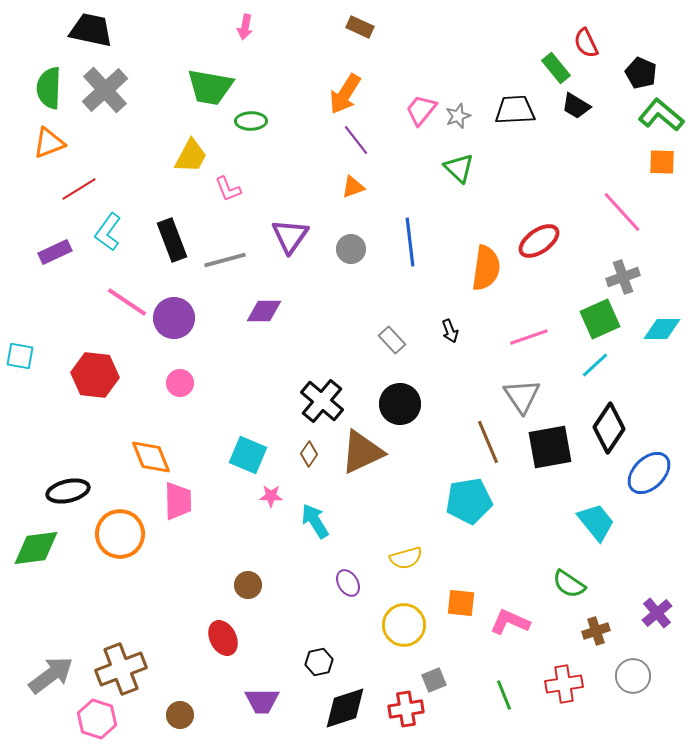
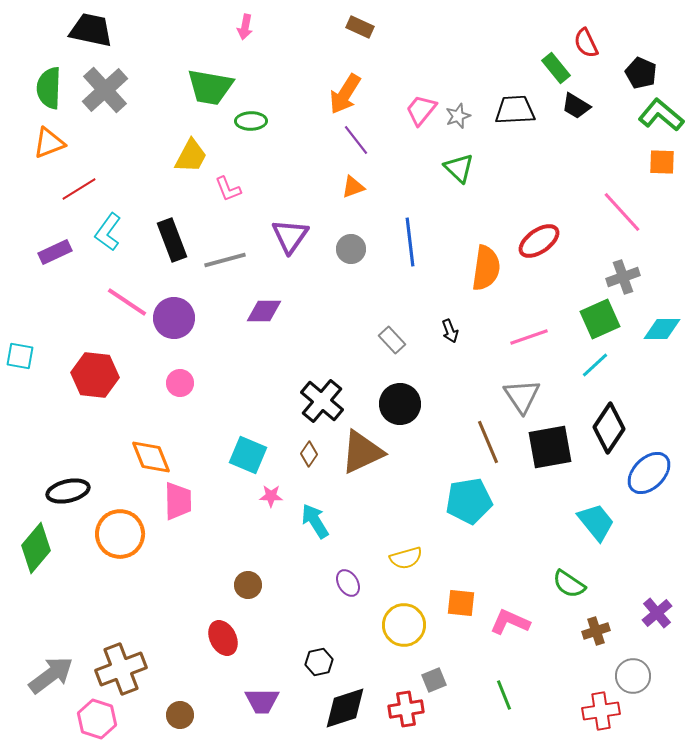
green diamond at (36, 548): rotated 42 degrees counterclockwise
red cross at (564, 684): moved 37 px right, 27 px down
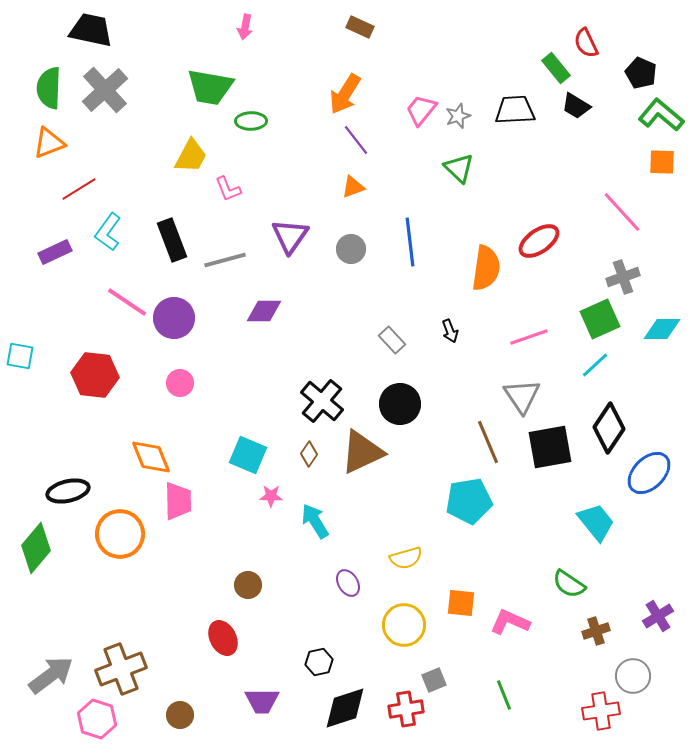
purple cross at (657, 613): moved 1 px right, 3 px down; rotated 8 degrees clockwise
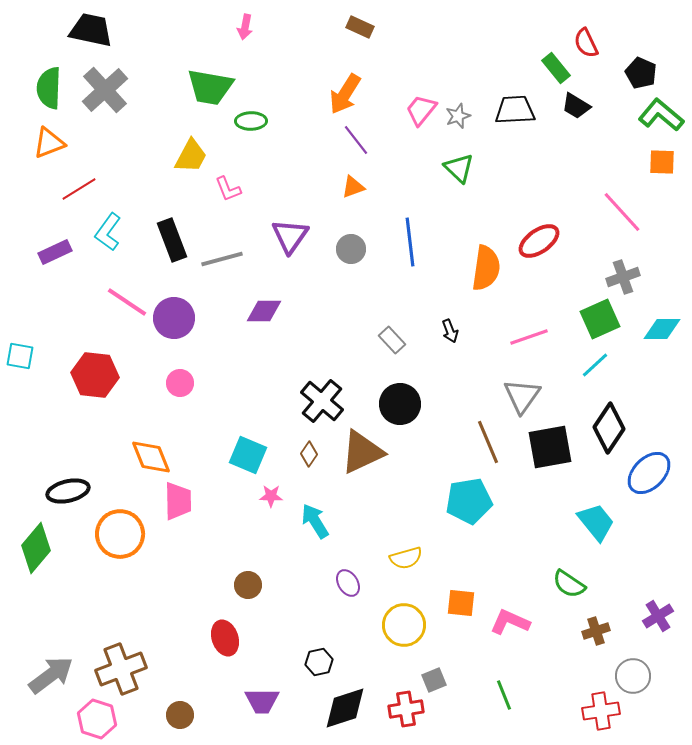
gray line at (225, 260): moved 3 px left, 1 px up
gray triangle at (522, 396): rotated 9 degrees clockwise
red ellipse at (223, 638): moved 2 px right; rotated 8 degrees clockwise
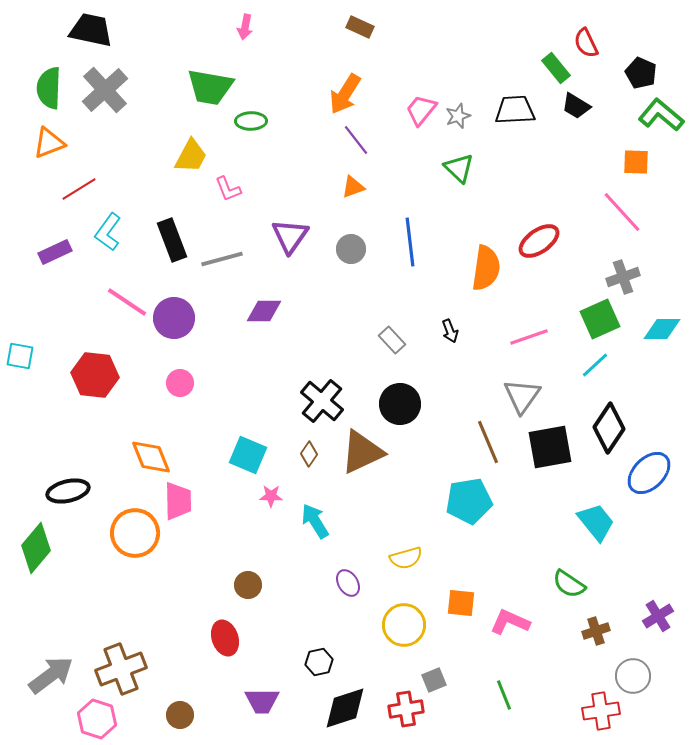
orange square at (662, 162): moved 26 px left
orange circle at (120, 534): moved 15 px right, 1 px up
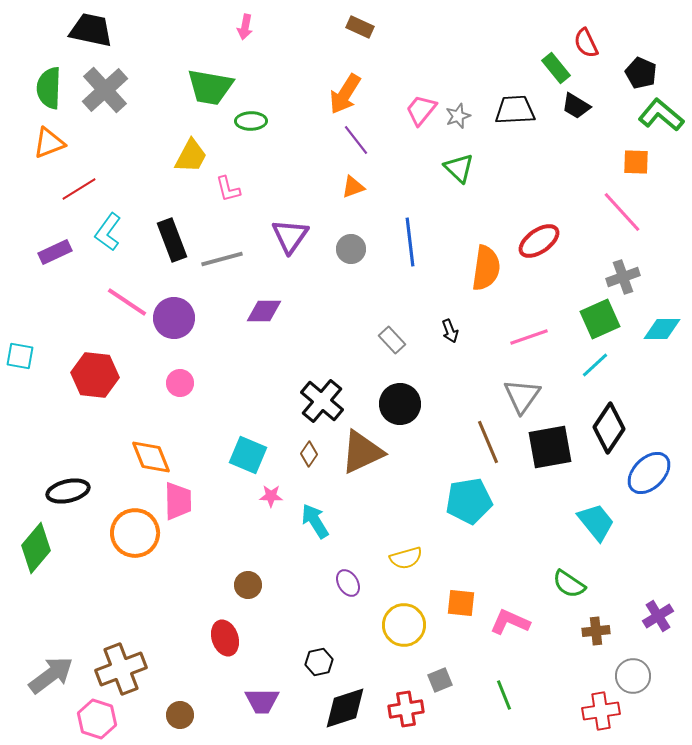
pink L-shape at (228, 189): rotated 8 degrees clockwise
brown cross at (596, 631): rotated 12 degrees clockwise
gray square at (434, 680): moved 6 px right
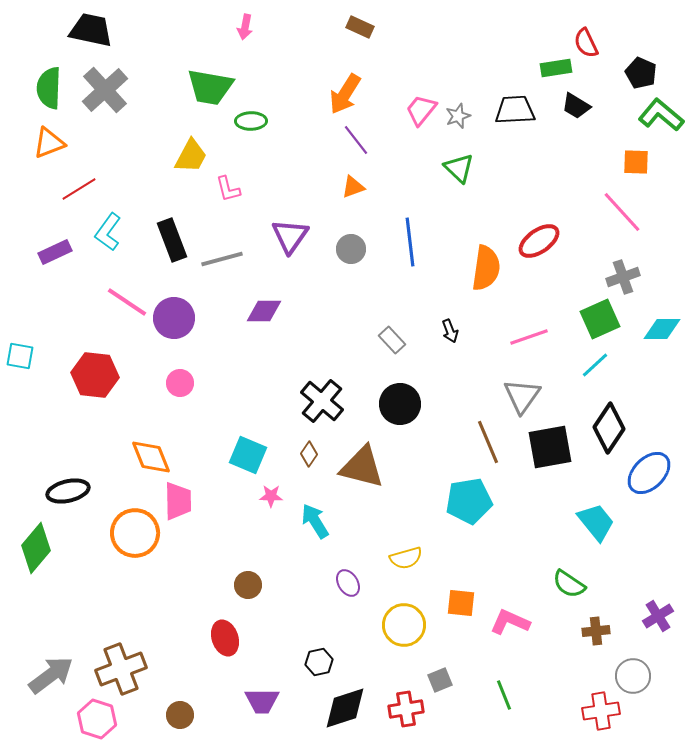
green rectangle at (556, 68): rotated 60 degrees counterclockwise
brown triangle at (362, 452): moved 15 px down; rotated 39 degrees clockwise
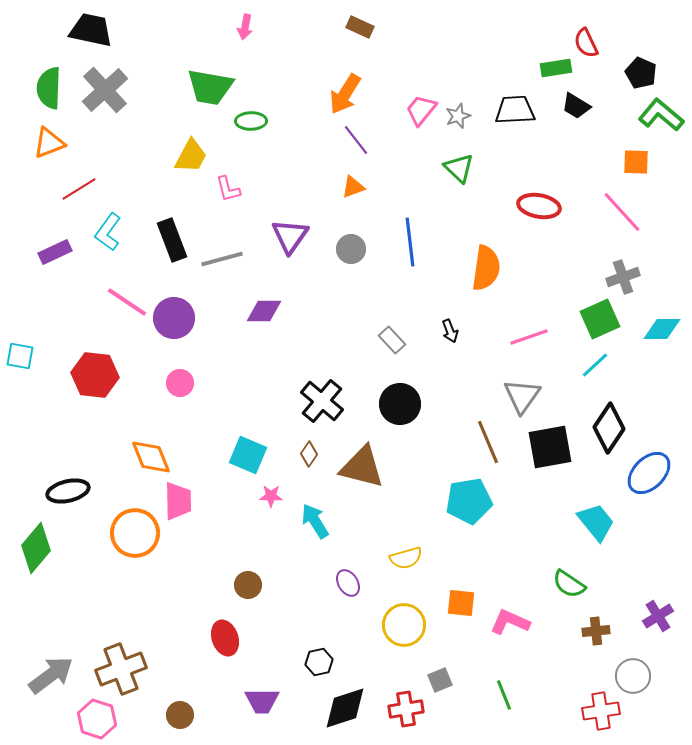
red ellipse at (539, 241): moved 35 px up; rotated 45 degrees clockwise
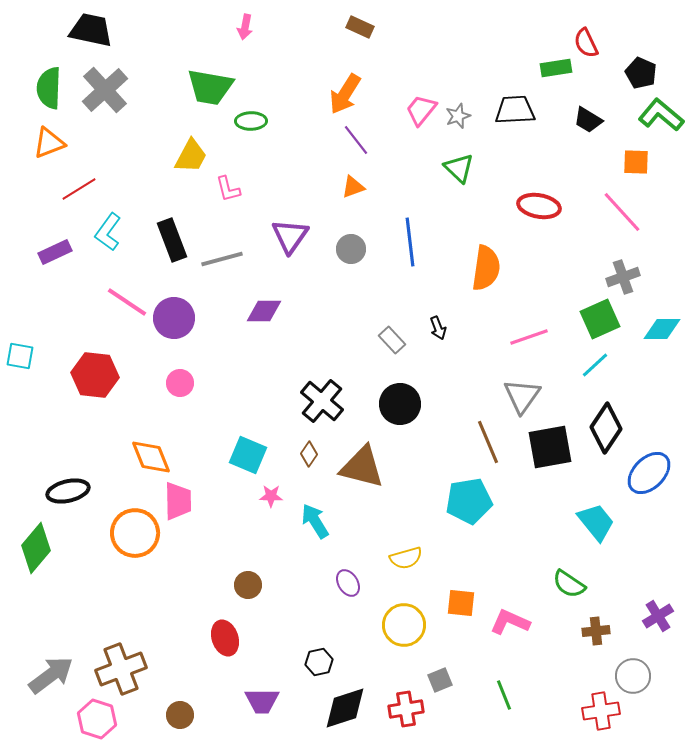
black trapezoid at (576, 106): moved 12 px right, 14 px down
black arrow at (450, 331): moved 12 px left, 3 px up
black diamond at (609, 428): moved 3 px left
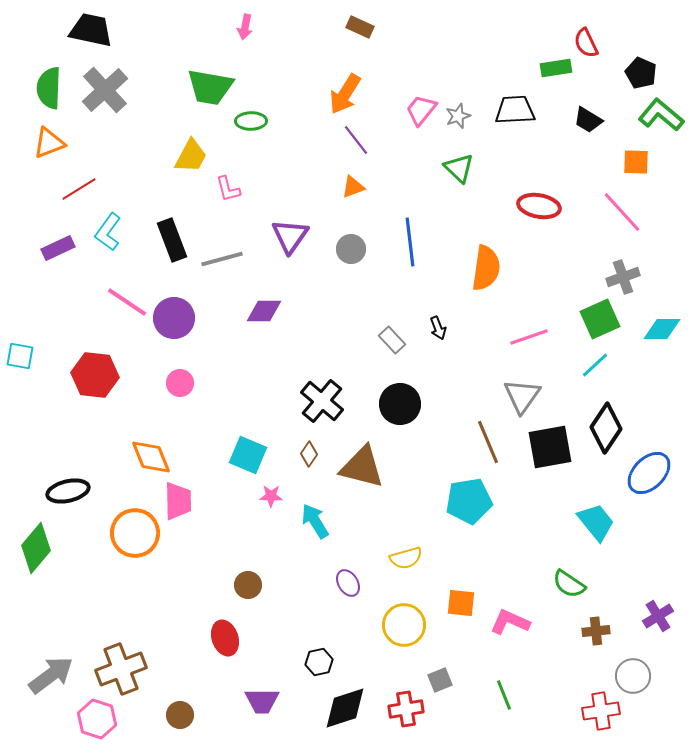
purple rectangle at (55, 252): moved 3 px right, 4 px up
